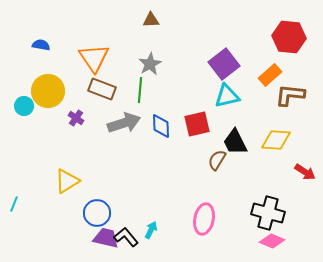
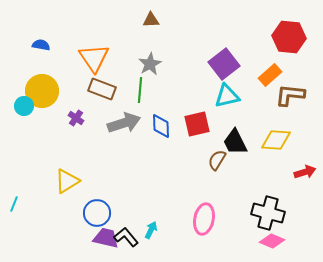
yellow circle: moved 6 px left
red arrow: rotated 50 degrees counterclockwise
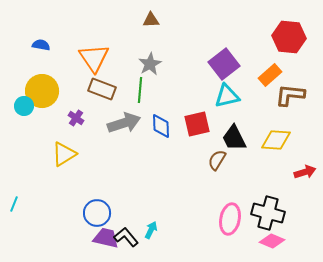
black trapezoid: moved 1 px left, 4 px up
yellow triangle: moved 3 px left, 27 px up
pink ellipse: moved 26 px right
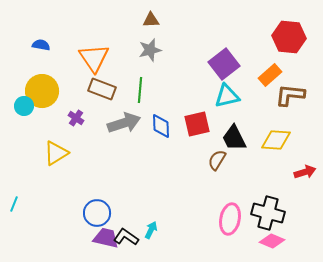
gray star: moved 14 px up; rotated 15 degrees clockwise
yellow triangle: moved 8 px left, 1 px up
black L-shape: rotated 15 degrees counterclockwise
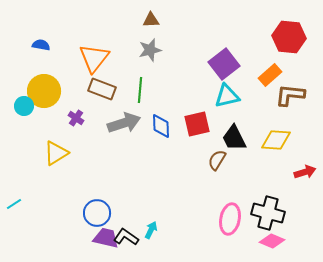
orange triangle: rotated 12 degrees clockwise
yellow circle: moved 2 px right
cyan line: rotated 35 degrees clockwise
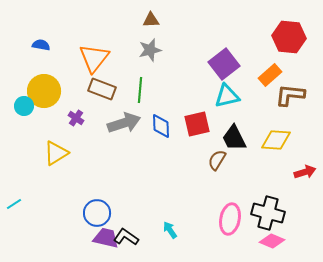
cyan arrow: moved 19 px right; rotated 60 degrees counterclockwise
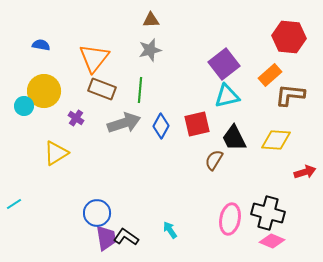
blue diamond: rotated 30 degrees clockwise
brown semicircle: moved 3 px left
purple trapezoid: rotated 68 degrees clockwise
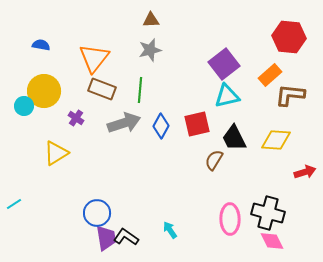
pink ellipse: rotated 12 degrees counterclockwise
pink diamond: rotated 40 degrees clockwise
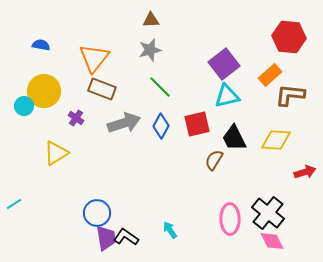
green line: moved 20 px right, 3 px up; rotated 50 degrees counterclockwise
black cross: rotated 24 degrees clockwise
